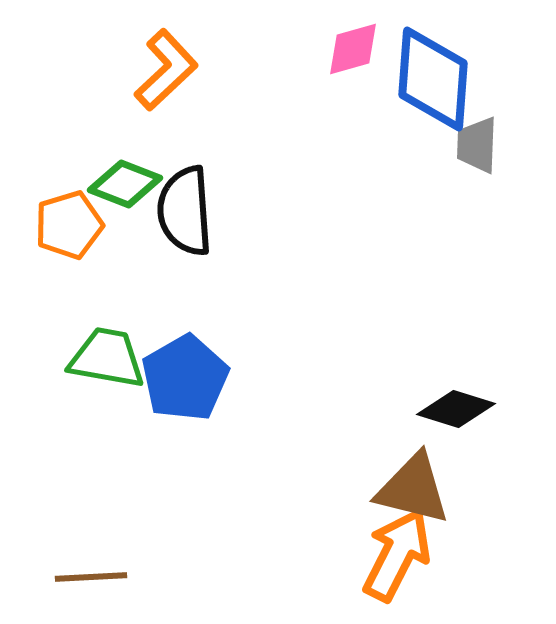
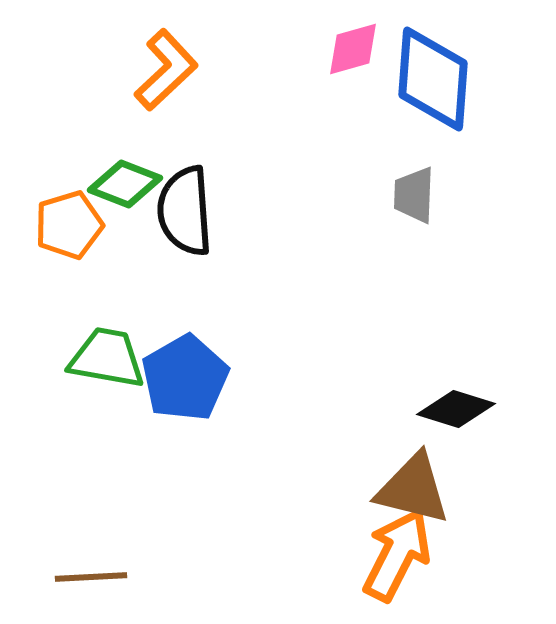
gray trapezoid: moved 63 px left, 50 px down
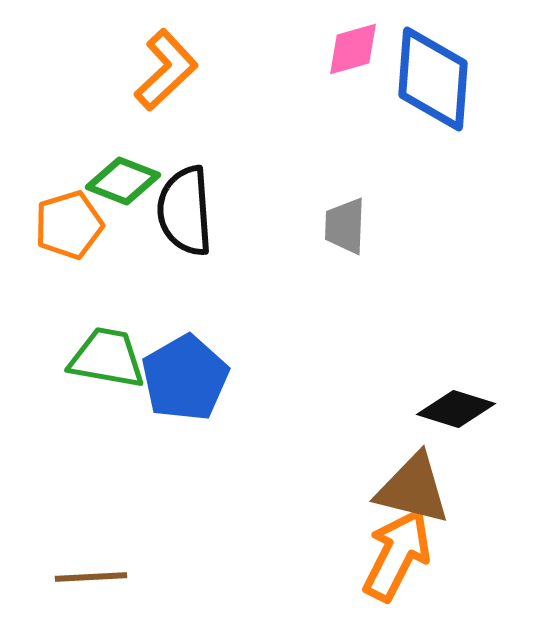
green diamond: moved 2 px left, 3 px up
gray trapezoid: moved 69 px left, 31 px down
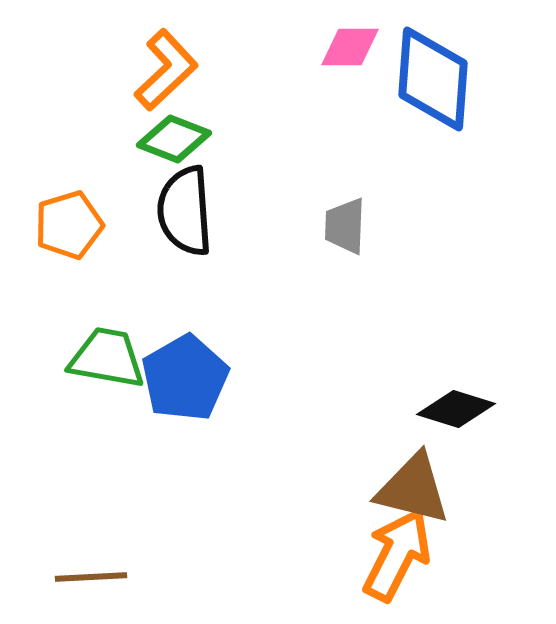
pink diamond: moved 3 px left, 2 px up; rotated 16 degrees clockwise
green diamond: moved 51 px right, 42 px up
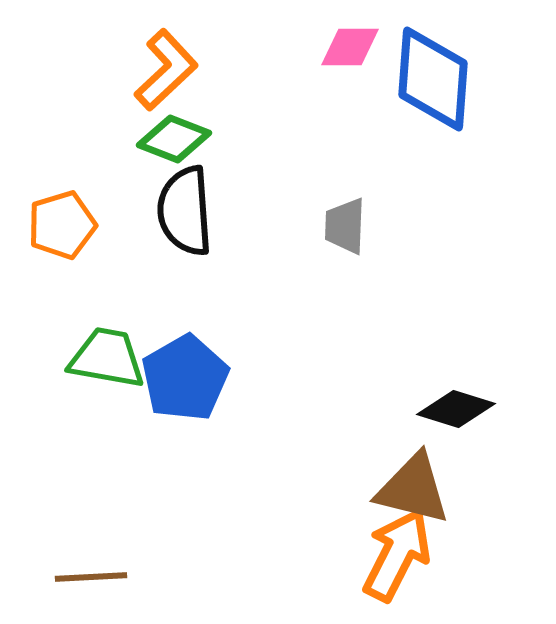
orange pentagon: moved 7 px left
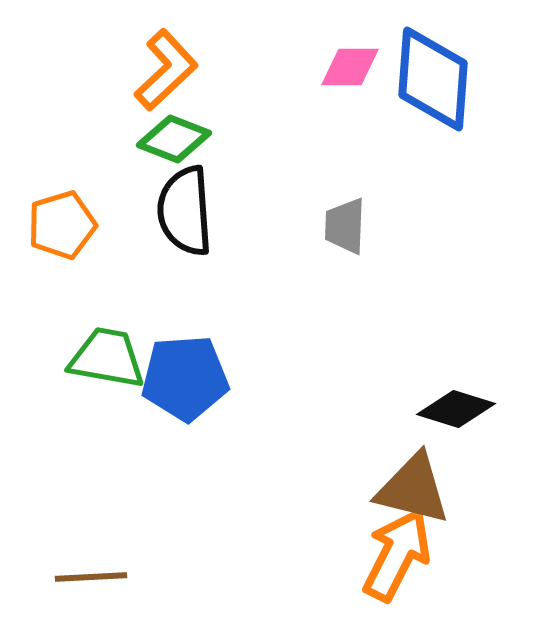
pink diamond: moved 20 px down
blue pentagon: rotated 26 degrees clockwise
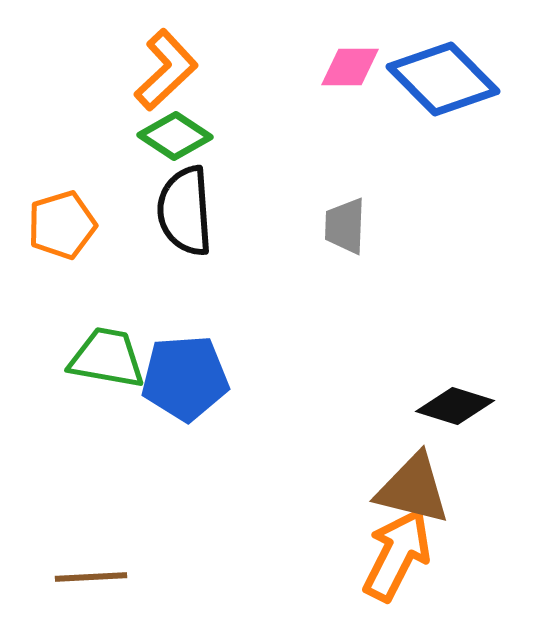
blue diamond: moved 10 px right; rotated 49 degrees counterclockwise
green diamond: moved 1 px right, 3 px up; rotated 12 degrees clockwise
black diamond: moved 1 px left, 3 px up
